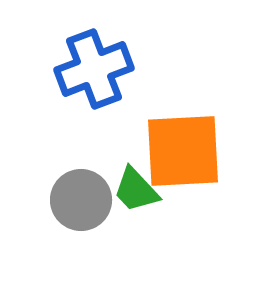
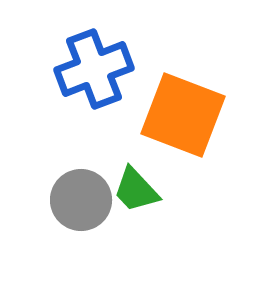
orange square: moved 36 px up; rotated 24 degrees clockwise
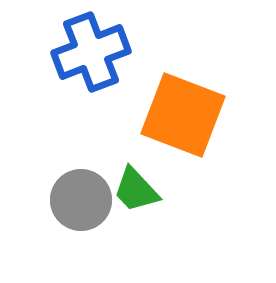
blue cross: moved 3 px left, 17 px up
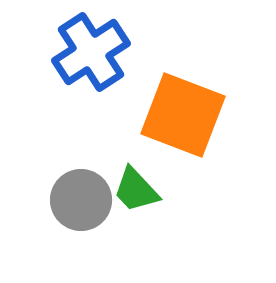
blue cross: rotated 12 degrees counterclockwise
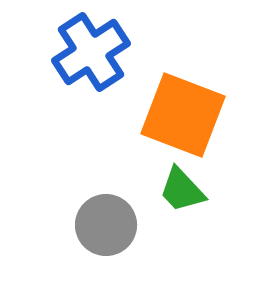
green trapezoid: moved 46 px right
gray circle: moved 25 px right, 25 px down
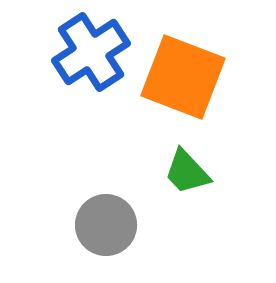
orange square: moved 38 px up
green trapezoid: moved 5 px right, 18 px up
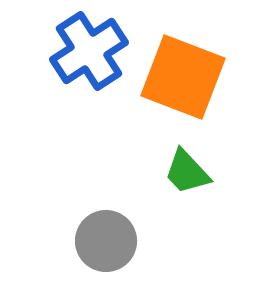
blue cross: moved 2 px left, 1 px up
gray circle: moved 16 px down
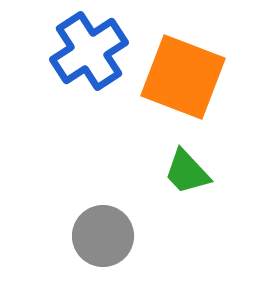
gray circle: moved 3 px left, 5 px up
